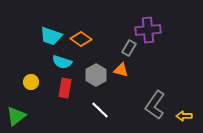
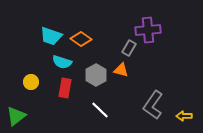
gray L-shape: moved 2 px left
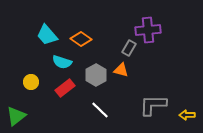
cyan trapezoid: moved 4 px left, 1 px up; rotated 30 degrees clockwise
red rectangle: rotated 42 degrees clockwise
gray L-shape: rotated 56 degrees clockwise
yellow arrow: moved 3 px right, 1 px up
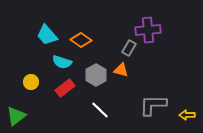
orange diamond: moved 1 px down
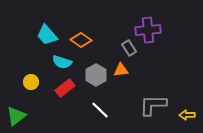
gray rectangle: rotated 63 degrees counterclockwise
orange triangle: rotated 21 degrees counterclockwise
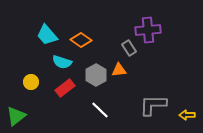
orange triangle: moved 2 px left
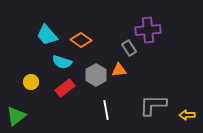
white line: moved 6 px right; rotated 36 degrees clockwise
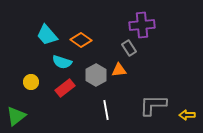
purple cross: moved 6 px left, 5 px up
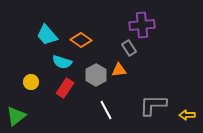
red rectangle: rotated 18 degrees counterclockwise
white line: rotated 18 degrees counterclockwise
